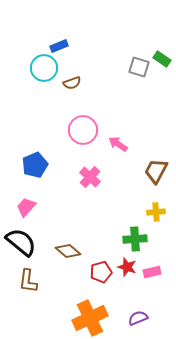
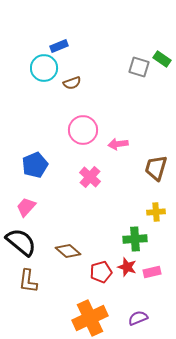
pink arrow: rotated 42 degrees counterclockwise
brown trapezoid: moved 3 px up; rotated 12 degrees counterclockwise
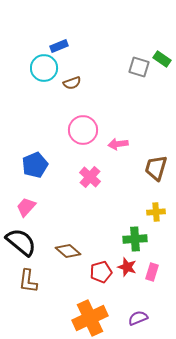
pink rectangle: rotated 60 degrees counterclockwise
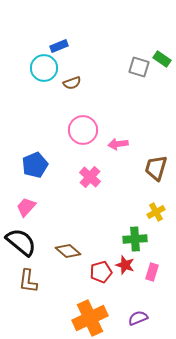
yellow cross: rotated 24 degrees counterclockwise
red star: moved 2 px left, 2 px up
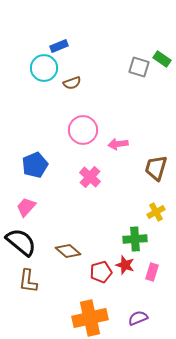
orange cross: rotated 12 degrees clockwise
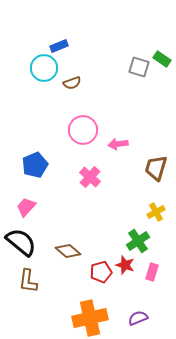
green cross: moved 3 px right, 2 px down; rotated 30 degrees counterclockwise
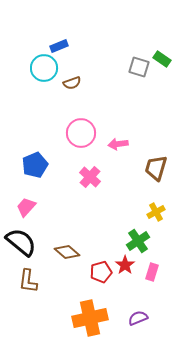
pink circle: moved 2 px left, 3 px down
brown diamond: moved 1 px left, 1 px down
red star: rotated 18 degrees clockwise
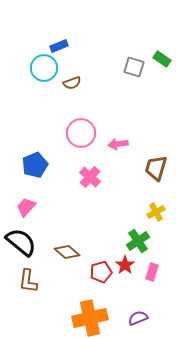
gray square: moved 5 px left
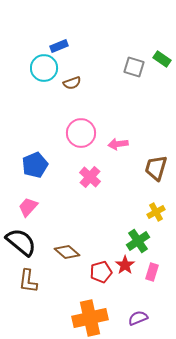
pink trapezoid: moved 2 px right
